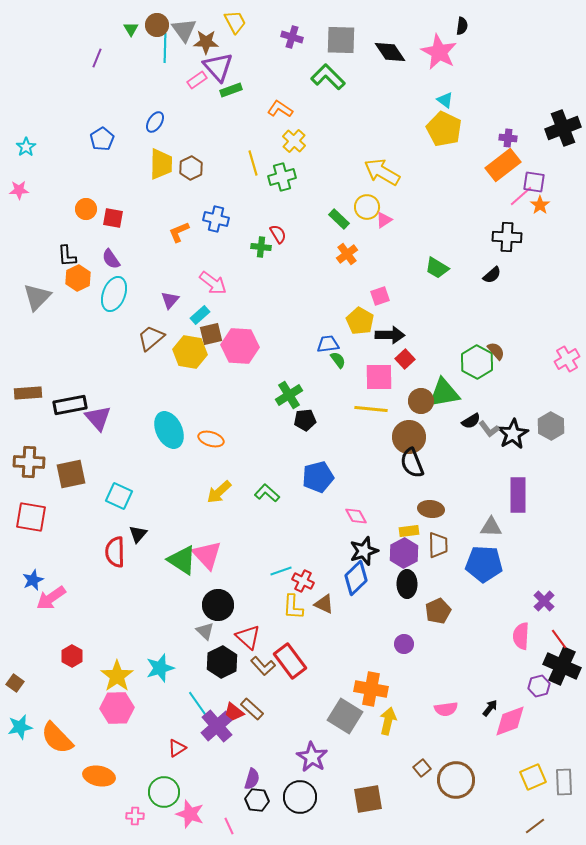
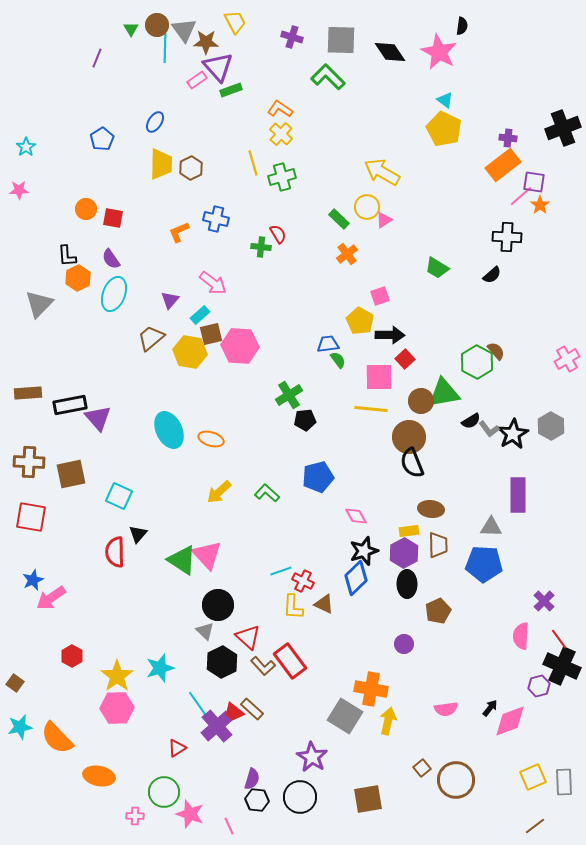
yellow cross at (294, 141): moved 13 px left, 7 px up
gray triangle at (37, 297): moved 2 px right, 7 px down
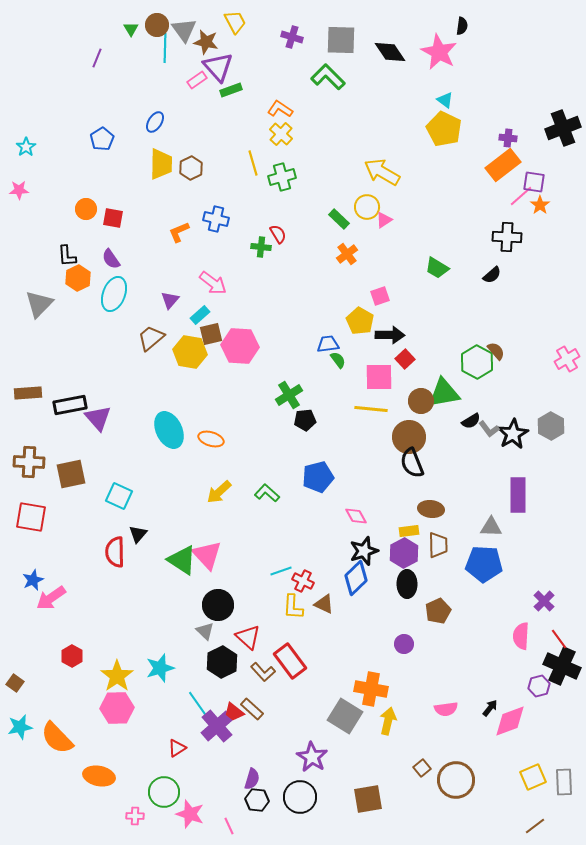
brown star at (206, 42): rotated 10 degrees clockwise
brown L-shape at (263, 666): moved 6 px down
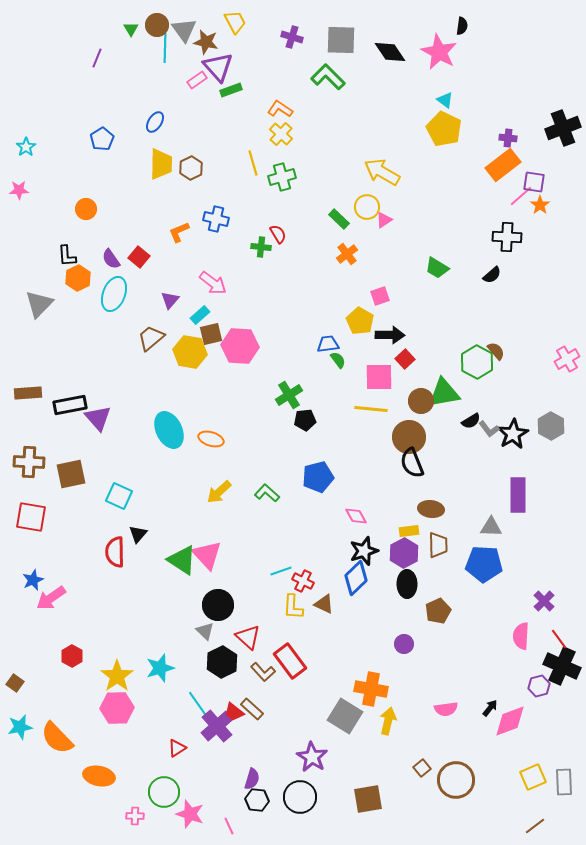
red square at (113, 218): moved 26 px right, 39 px down; rotated 30 degrees clockwise
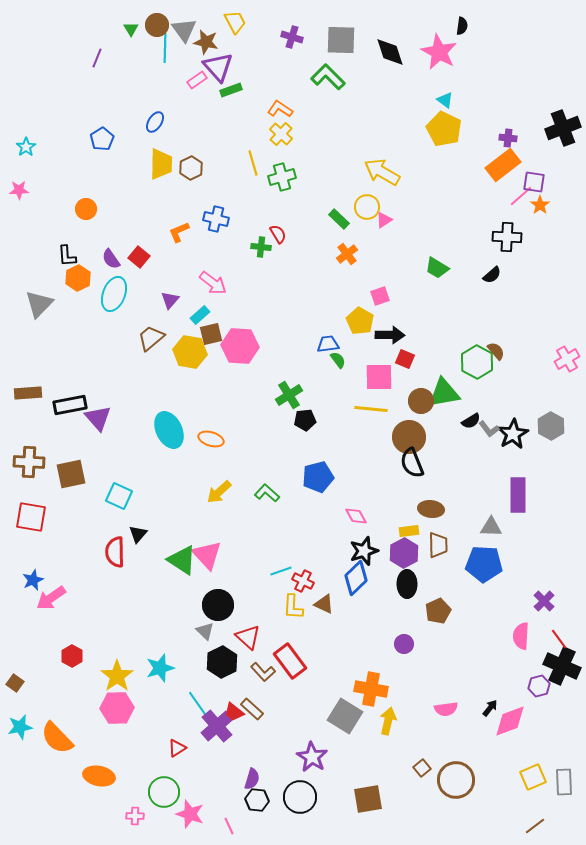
black diamond at (390, 52): rotated 16 degrees clockwise
red square at (405, 359): rotated 24 degrees counterclockwise
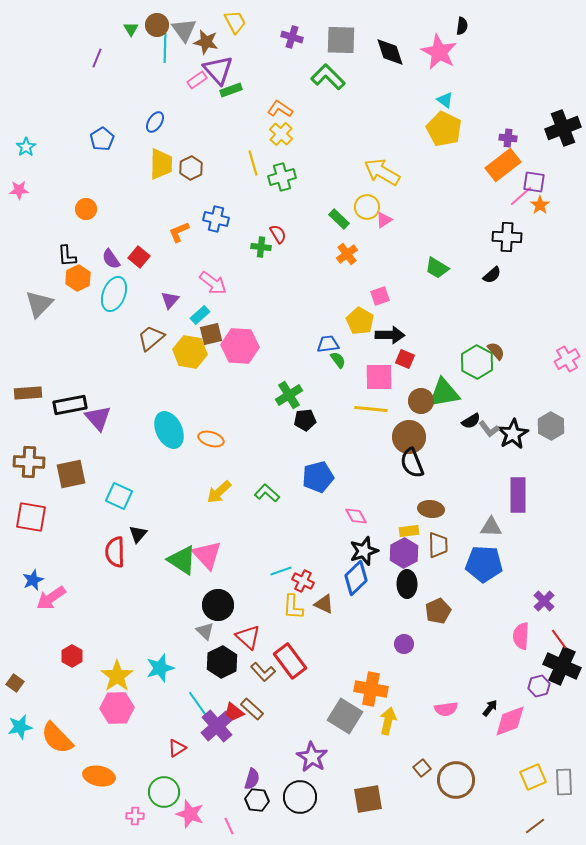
purple triangle at (218, 67): moved 3 px down
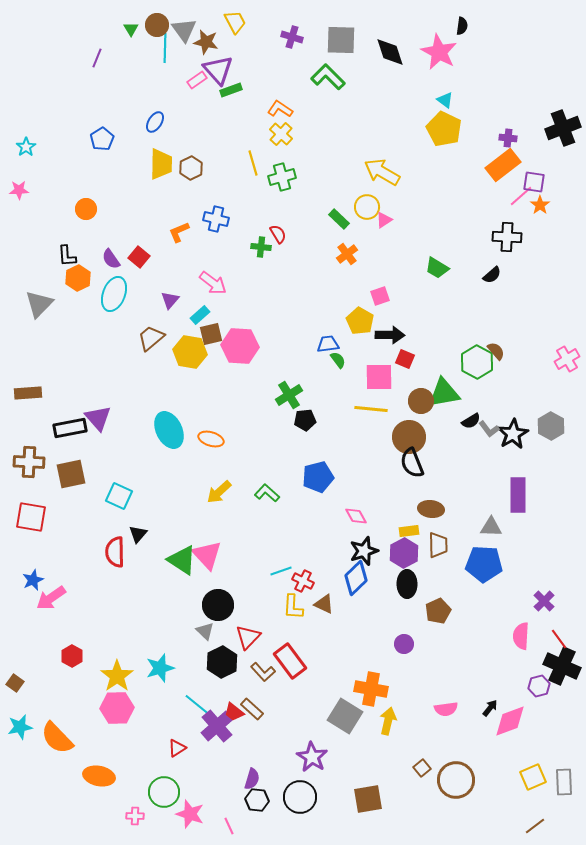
black rectangle at (70, 405): moved 23 px down
red triangle at (248, 637): rotated 32 degrees clockwise
cyan line at (200, 707): rotated 16 degrees counterclockwise
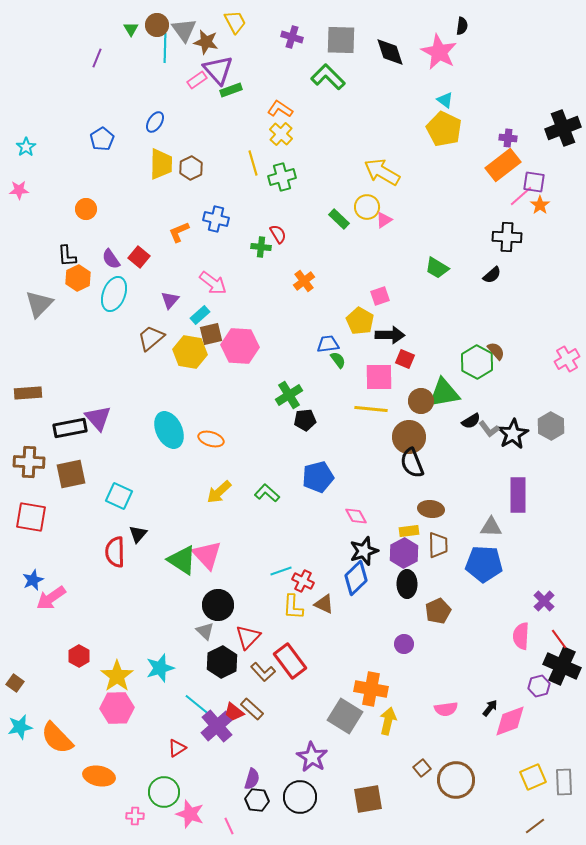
orange cross at (347, 254): moved 43 px left, 27 px down
red hexagon at (72, 656): moved 7 px right
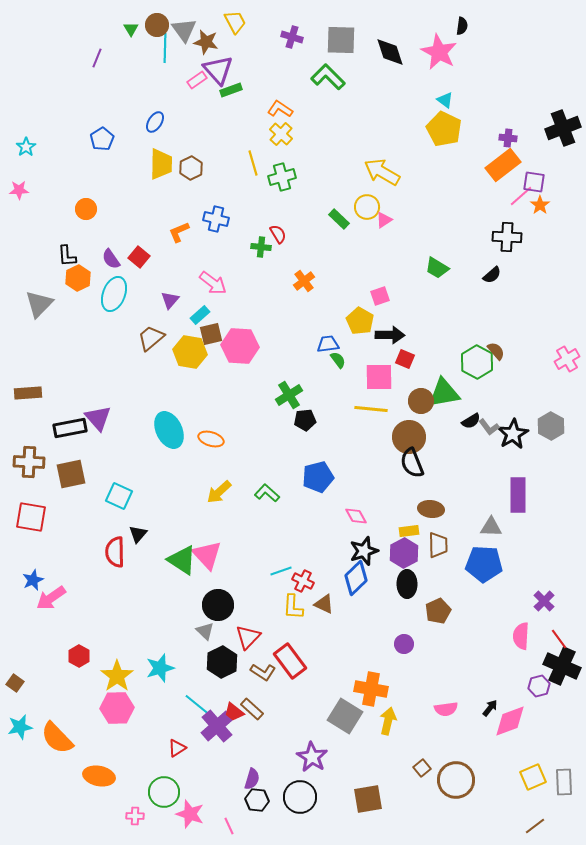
gray L-shape at (489, 429): moved 2 px up
brown L-shape at (263, 672): rotated 15 degrees counterclockwise
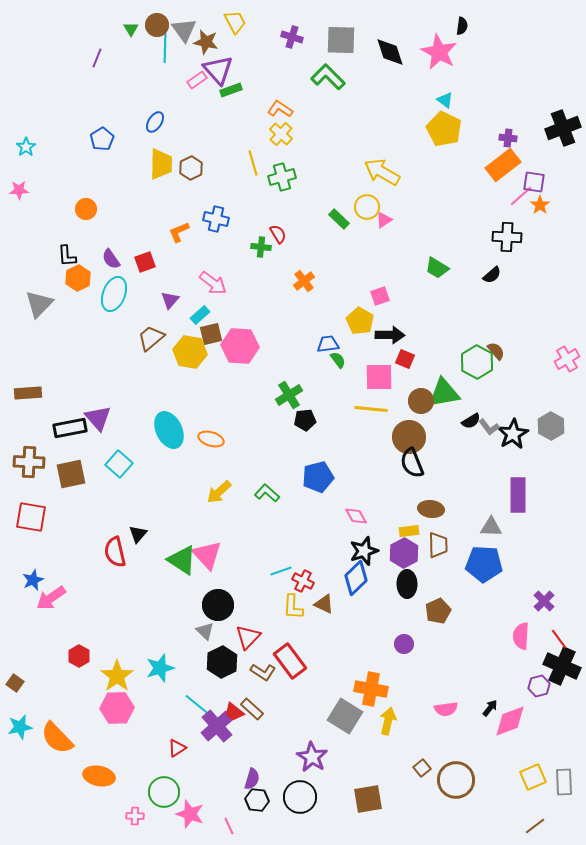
red square at (139, 257): moved 6 px right, 5 px down; rotated 30 degrees clockwise
cyan square at (119, 496): moved 32 px up; rotated 16 degrees clockwise
red semicircle at (115, 552): rotated 12 degrees counterclockwise
